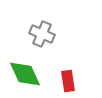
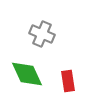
green diamond: moved 2 px right
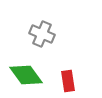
green diamond: moved 1 px left, 1 px down; rotated 12 degrees counterclockwise
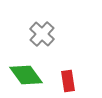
gray cross: rotated 20 degrees clockwise
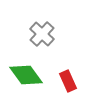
red rectangle: rotated 15 degrees counterclockwise
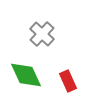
green diamond: rotated 12 degrees clockwise
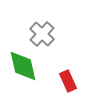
green diamond: moved 3 px left, 9 px up; rotated 12 degrees clockwise
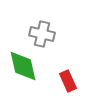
gray cross: rotated 30 degrees counterclockwise
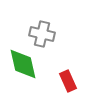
green diamond: moved 2 px up
